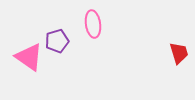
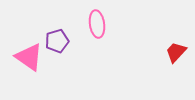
pink ellipse: moved 4 px right
red trapezoid: moved 3 px left, 1 px up; rotated 120 degrees counterclockwise
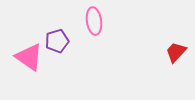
pink ellipse: moved 3 px left, 3 px up
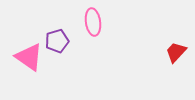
pink ellipse: moved 1 px left, 1 px down
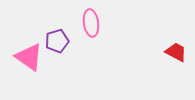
pink ellipse: moved 2 px left, 1 px down
red trapezoid: rotated 75 degrees clockwise
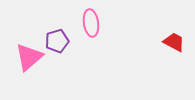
red trapezoid: moved 2 px left, 10 px up
pink triangle: rotated 44 degrees clockwise
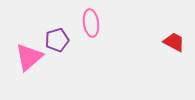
purple pentagon: moved 1 px up
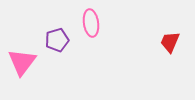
red trapezoid: moved 4 px left; rotated 95 degrees counterclockwise
pink triangle: moved 7 px left, 5 px down; rotated 12 degrees counterclockwise
